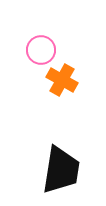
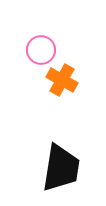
black trapezoid: moved 2 px up
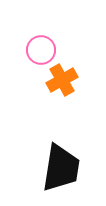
orange cross: rotated 32 degrees clockwise
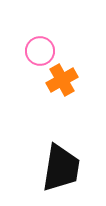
pink circle: moved 1 px left, 1 px down
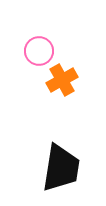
pink circle: moved 1 px left
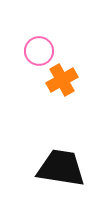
black trapezoid: rotated 90 degrees counterclockwise
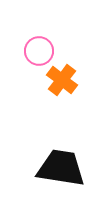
orange cross: rotated 24 degrees counterclockwise
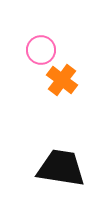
pink circle: moved 2 px right, 1 px up
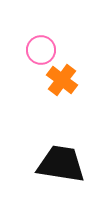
black trapezoid: moved 4 px up
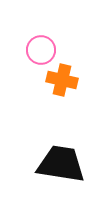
orange cross: rotated 24 degrees counterclockwise
